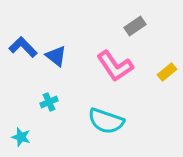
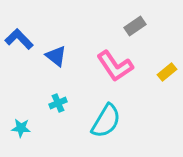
blue L-shape: moved 4 px left, 8 px up
cyan cross: moved 9 px right, 1 px down
cyan semicircle: rotated 78 degrees counterclockwise
cyan star: moved 9 px up; rotated 12 degrees counterclockwise
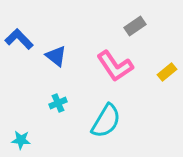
cyan star: moved 12 px down
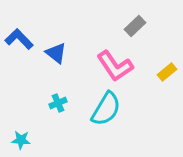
gray rectangle: rotated 10 degrees counterclockwise
blue triangle: moved 3 px up
cyan semicircle: moved 12 px up
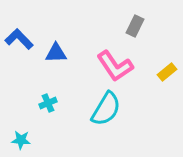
gray rectangle: rotated 20 degrees counterclockwise
blue triangle: rotated 40 degrees counterclockwise
cyan cross: moved 10 px left
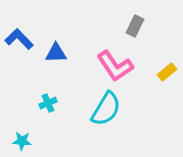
cyan star: moved 1 px right, 1 px down
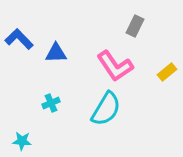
cyan cross: moved 3 px right
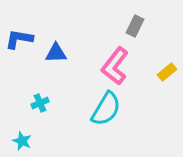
blue L-shape: rotated 36 degrees counterclockwise
pink L-shape: rotated 72 degrees clockwise
cyan cross: moved 11 px left
cyan star: rotated 18 degrees clockwise
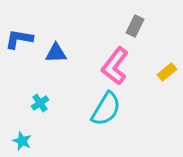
cyan cross: rotated 12 degrees counterclockwise
